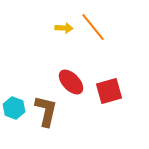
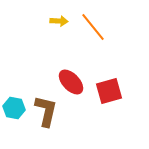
yellow arrow: moved 5 px left, 7 px up
cyan hexagon: rotated 10 degrees counterclockwise
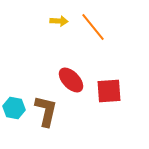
red ellipse: moved 2 px up
red square: rotated 12 degrees clockwise
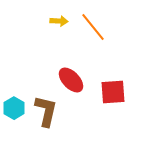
red square: moved 4 px right, 1 px down
cyan hexagon: rotated 20 degrees clockwise
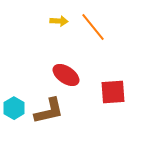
red ellipse: moved 5 px left, 5 px up; rotated 12 degrees counterclockwise
brown L-shape: moved 3 px right; rotated 64 degrees clockwise
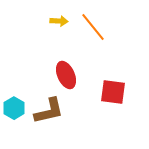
red ellipse: rotated 32 degrees clockwise
red square: rotated 12 degrees clockwise
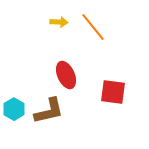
yellow arrow: moved 1 px down
cyan hexagon: moved 1 px down
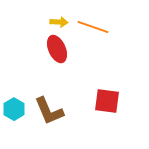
orange line: rotated 32 degrees counterclockwise
red ellipse: moved 9 px left, 26 px up
red square: moved 6 px left, 9 px down
brown L-shape: rotated 80 degrees clockwise
